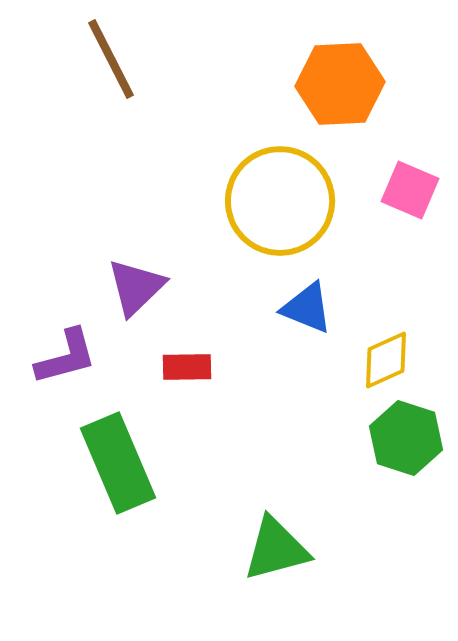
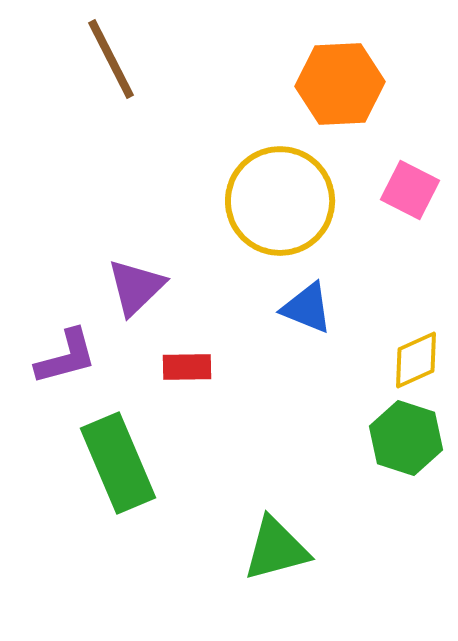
pink square: rotated 4 degrees clockwise
yellow diamond: moved 30 px right
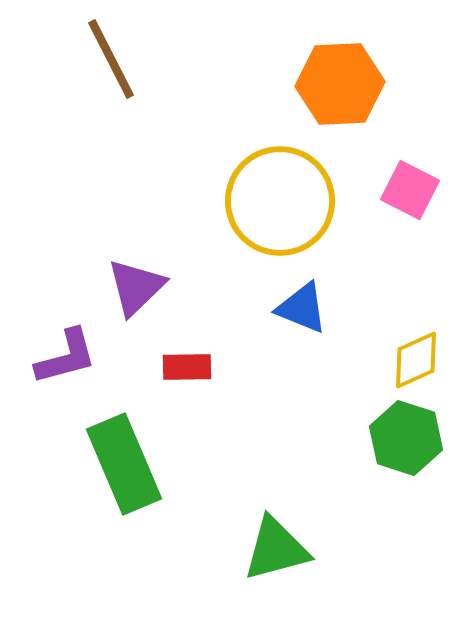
blue triangle: moved 5 px left
green rectangle: moved 6 px right, 1 px down
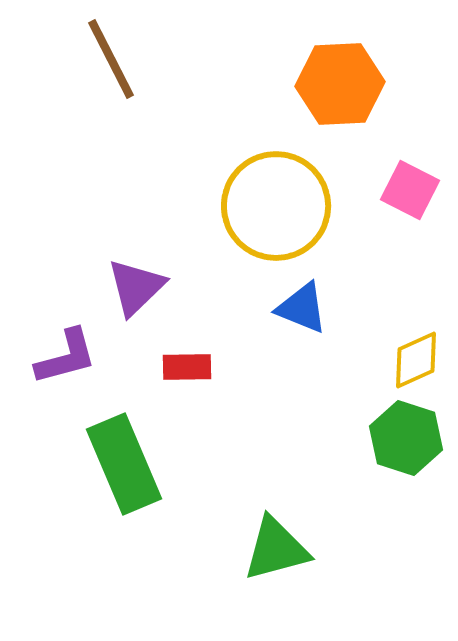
yellow circle: moved 4 px left, 5 px down
